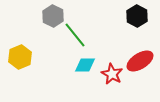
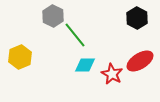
black hexagon: moved 2 px down
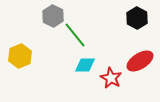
yellow hexagon: moved 1 px up
red star: moved 1 px left, 4 px down
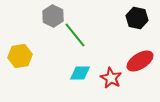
black hexagon: rotated 15 degrees counterclockwise
yellow hexagon: rotated 15 degrees clockwise
cyan diamond: moved 5 px left, 8 px down
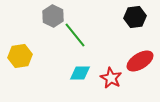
black hexagon: moved 2 px left, 1 px up; rotated 20 degrees counterclockwise
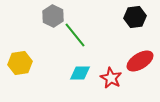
yellow hexagon: moved 7 px down
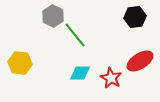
yellow hexagon: rotated 15 degrees clockwise
